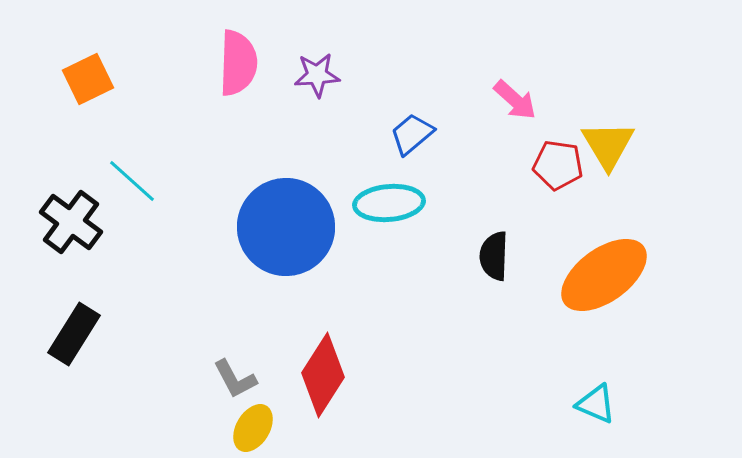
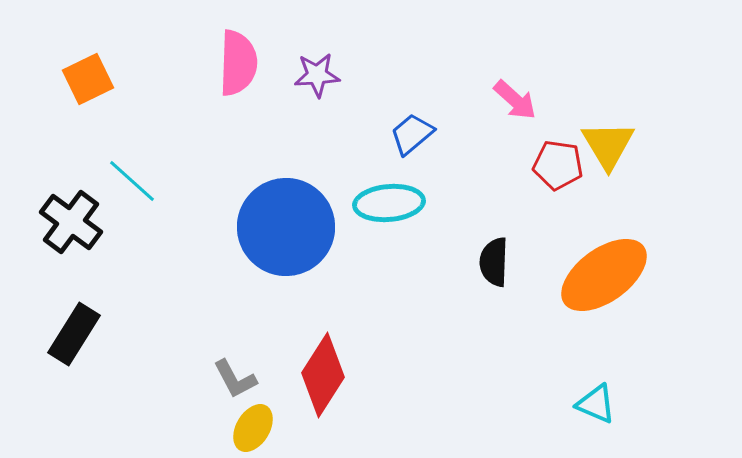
black semicircle: moved 6 px down
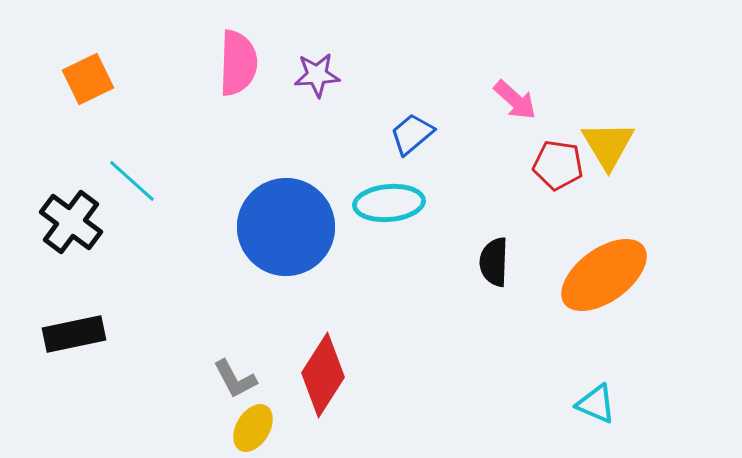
black rectangle: rotated 46 degrees clockwise
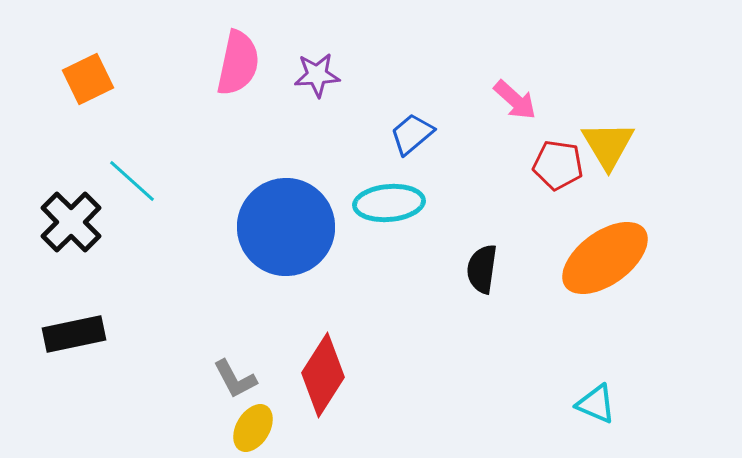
pink semicircle: rotated 10 degrees clockwise
black cross: rotated 8 degrees clockwise
black semicircle: moved 12 px left, 7 px down; rotated 6 degrees clockwise
orange ellipse: moved 1 px right, 17 px up
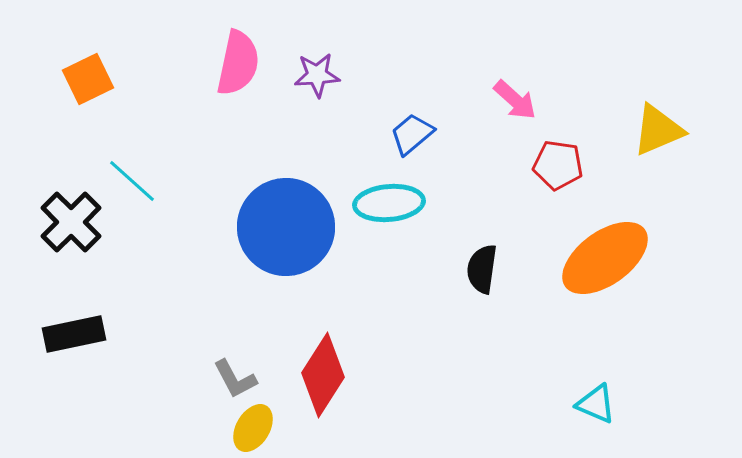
yellow triangle: moved 50 px right, 15 px up; rotated 38 degrees clockwise
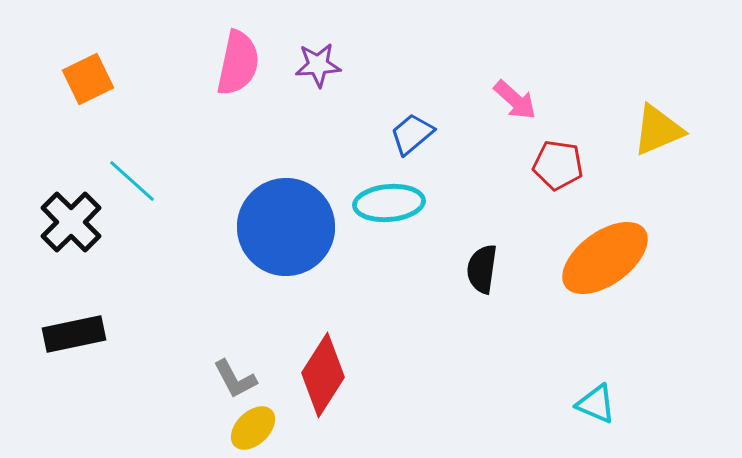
purple star: moved 1 px right, 10 px up
yellow ellipse: rotated 15 degrees clockwise
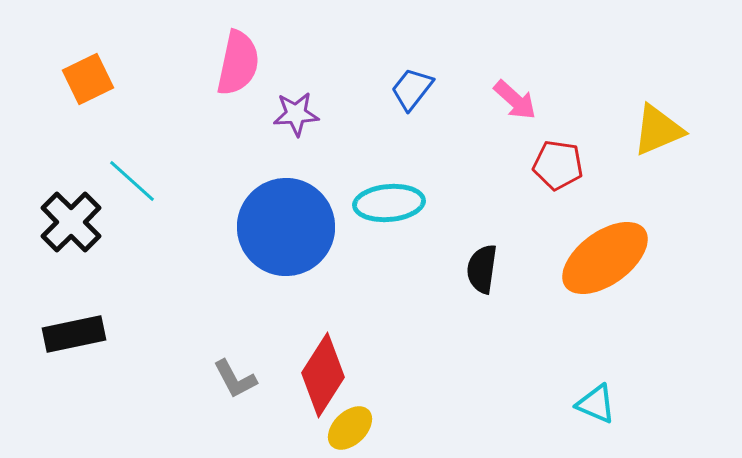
purple star: moved 22 px left, 49 px down
blue trapezoid: moved 45 px up; rotated 12 degrees counterclockwise
yellow ellipse: moved 97 px right
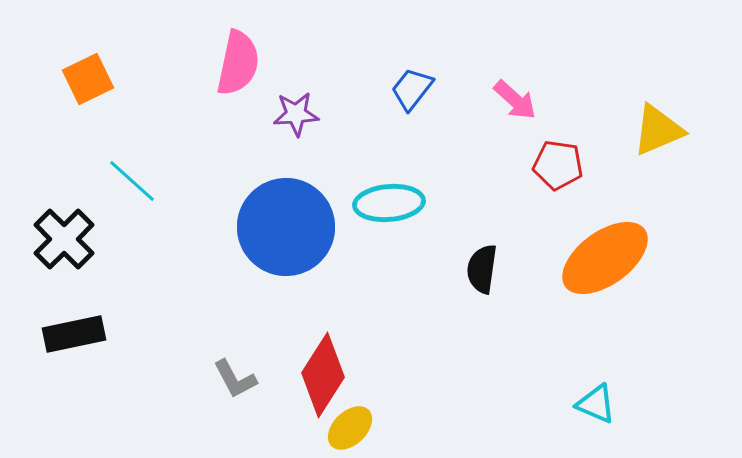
black cross: moved 7 px left, 17 px down
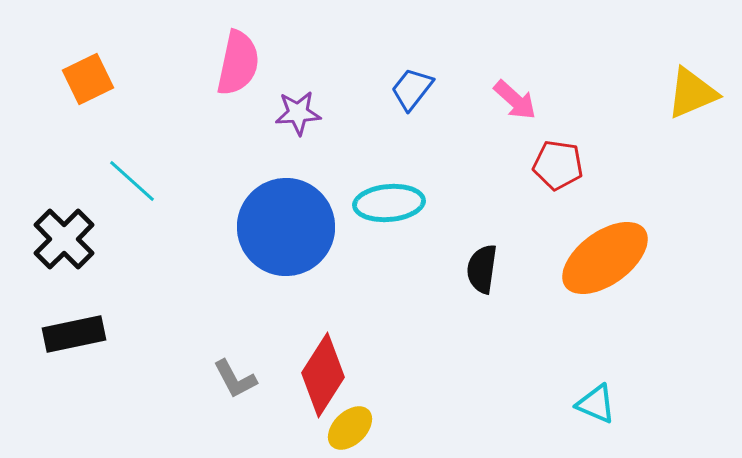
purple star: moved 2 px right, 1 px up
yellow triangle: moved 34 px right, 37 px up
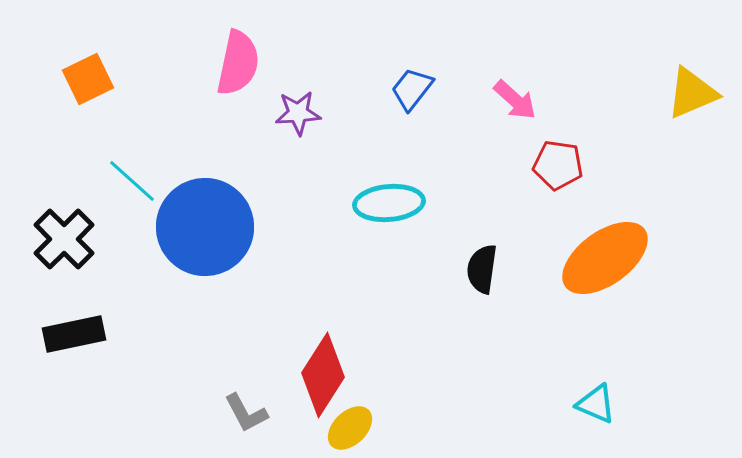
blue circle: moved 81 px left
gray L-shape: moved 11 px right, 34 px down
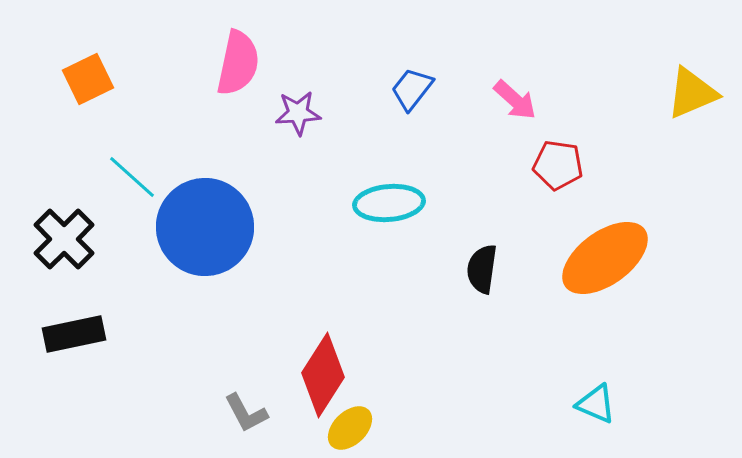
cyan line: moved 4 px up
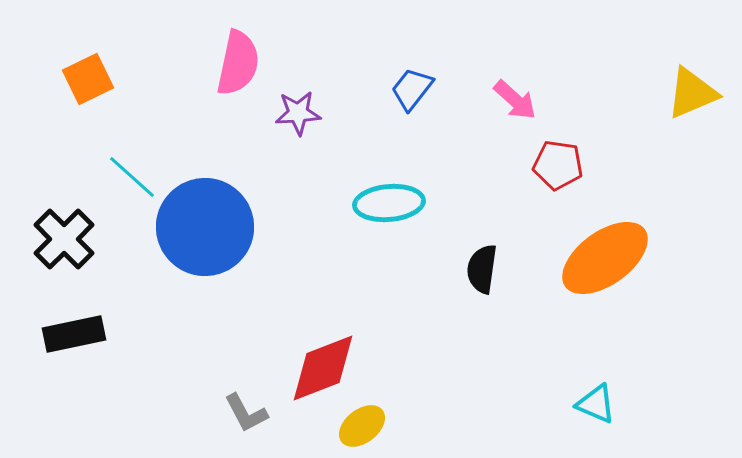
red diamond: moved 7 px up; rotated 36 degrees clockwise
yellow ellipse: moved 12 px right, 2 px up; rotated 6 degrees clockwise
